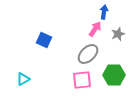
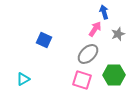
blue arrow: rotated 24 degrees counterclockwise
pink square: rotated 24 degrees clockwise
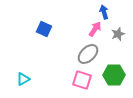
blue square: moved 11 px up
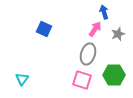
gray ellipse: rotated 30 degrees counterclockwise
cyan triangle: moved 1 px left; rotated 24 degrees counterclockwise
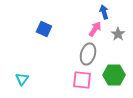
gray star: rotated 16 degrees counterclockwise
pink square: rotated 12 degrees counterclockwise
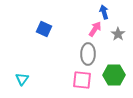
gray ellipse: rotated 15 degrees counterclockwise
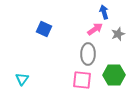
pink arrow: rotated 21 degrees clockwise
gray star: rotated 16 degrees clockwise
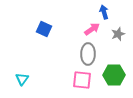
pink arrow: moved 3 px left
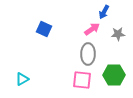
blue arrow: rotated 136 degrees counterclockwise
gray star: rotated 16 degrees clockwise
cyan triangle: rotated 24 degrees clockwise
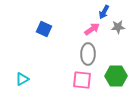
gray star: moved 7 px up
green hexagon: moved 2 px right, 1 px down
